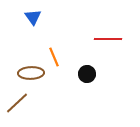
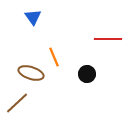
brown ellipse: rotated 20 degrees clockwise
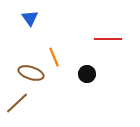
blue triangle: moved 3 px left, 1 px down
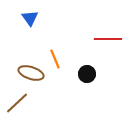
orange line: moved 1 px right, 2 px down
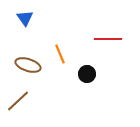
blue triangle: moved 5 px left
orange line: moved 5 px right, 5 px up
brown ellipse: moved 3 px left, 8 px up
brown line: moved 1 px right, 2 px up
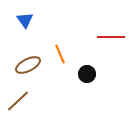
blue triangle: moved 2 px down
red line: moved 3 px right, 2 px up
brown ellipse: rotated 45 degrees counterclockwise
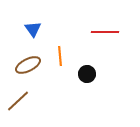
blue triangle: moved 8 px right, 9 px down
red line: moved 6 px left, 5 px up
orange line: moved 2 px down; rotated 18 degrees clockwise
